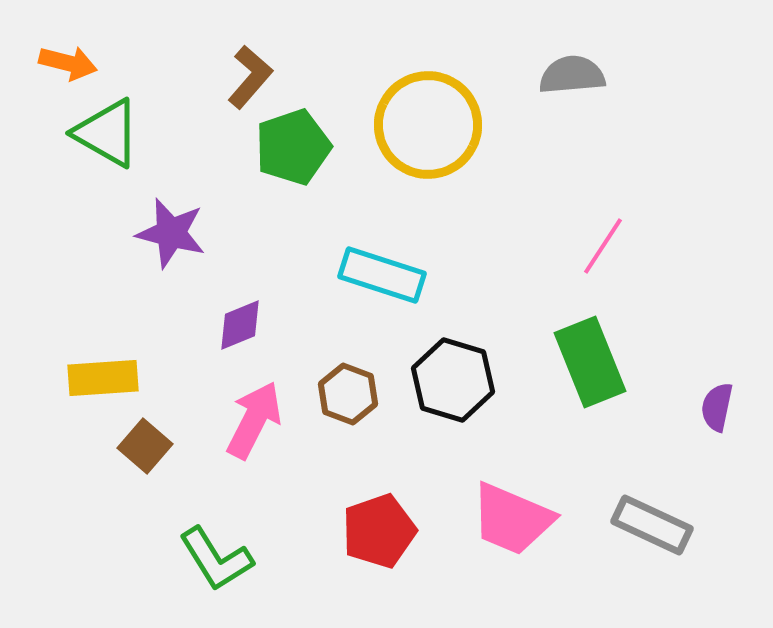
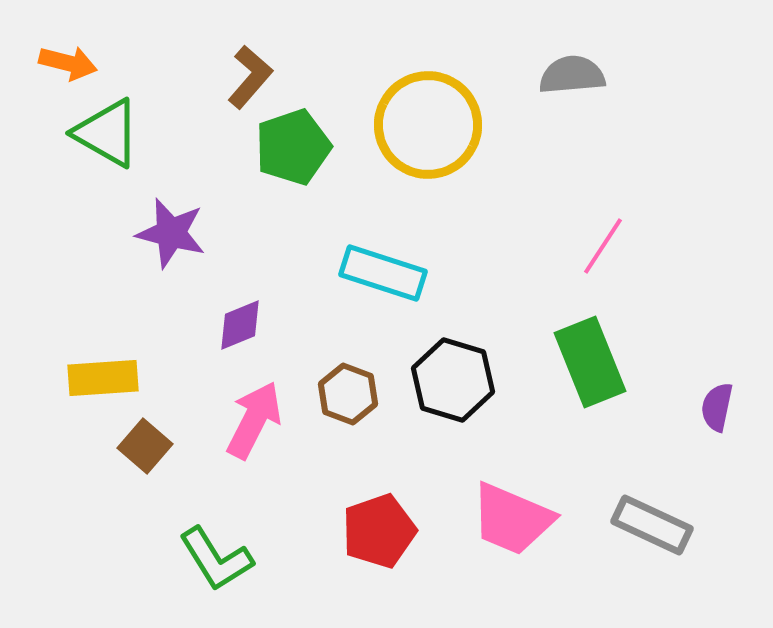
cyan rectangle: moved 1 px right, 2 px up
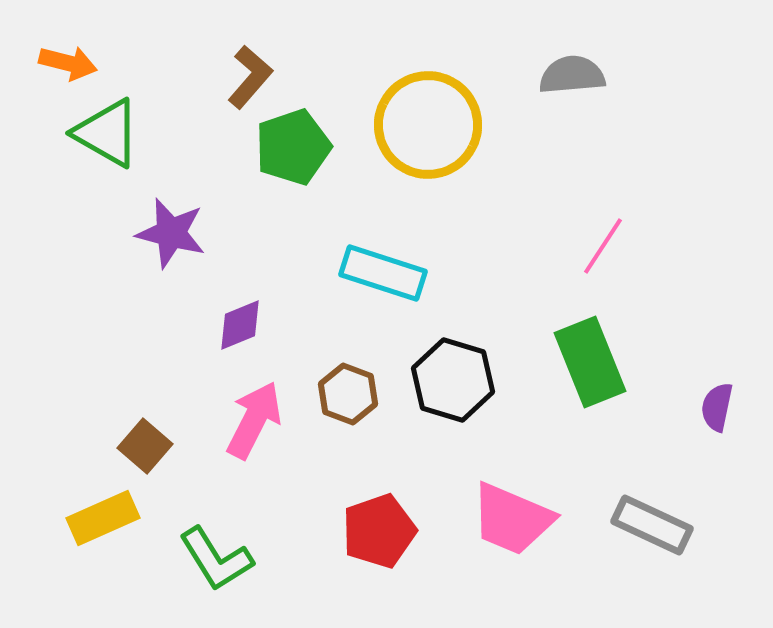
yellow rectangle: moved 140 px down; rotated 20 degrees counterclockwise
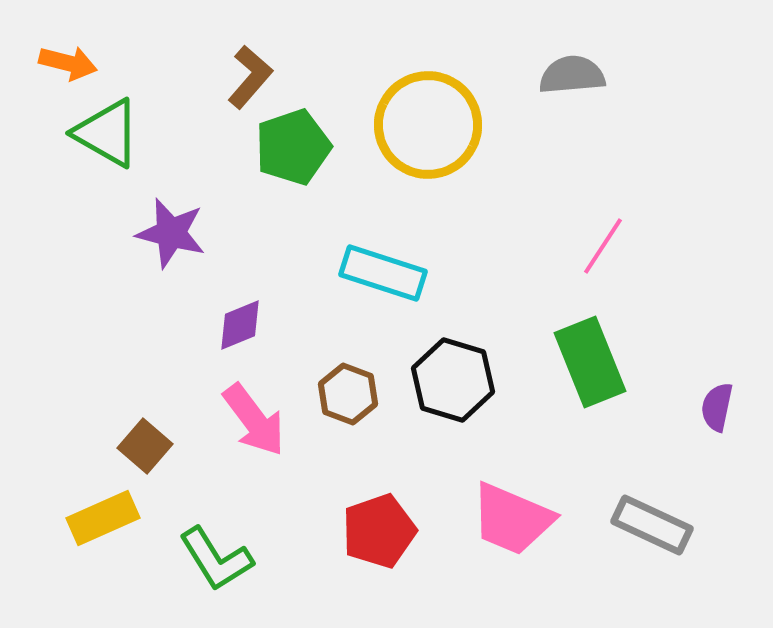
pink arrow: rotated 116 degrees clockwise
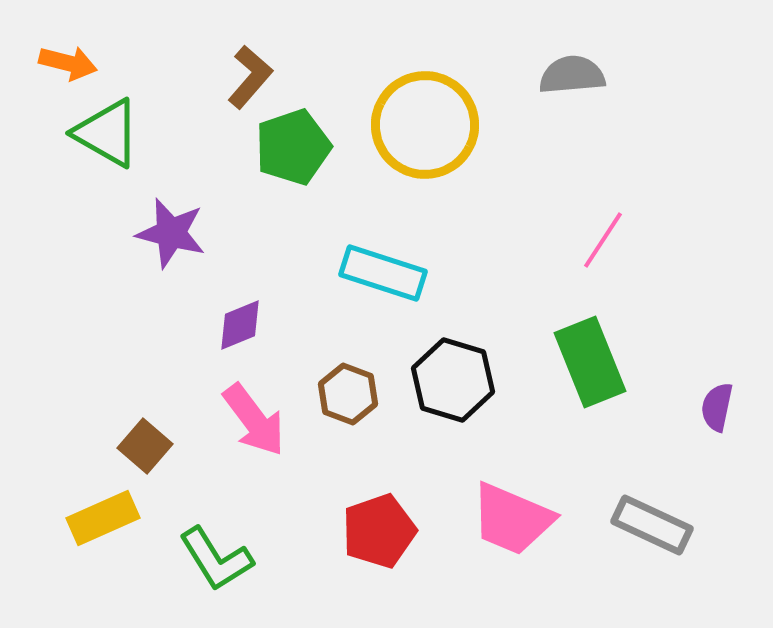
yellow circle: moved 3 px left
pink line: moved 6 px up
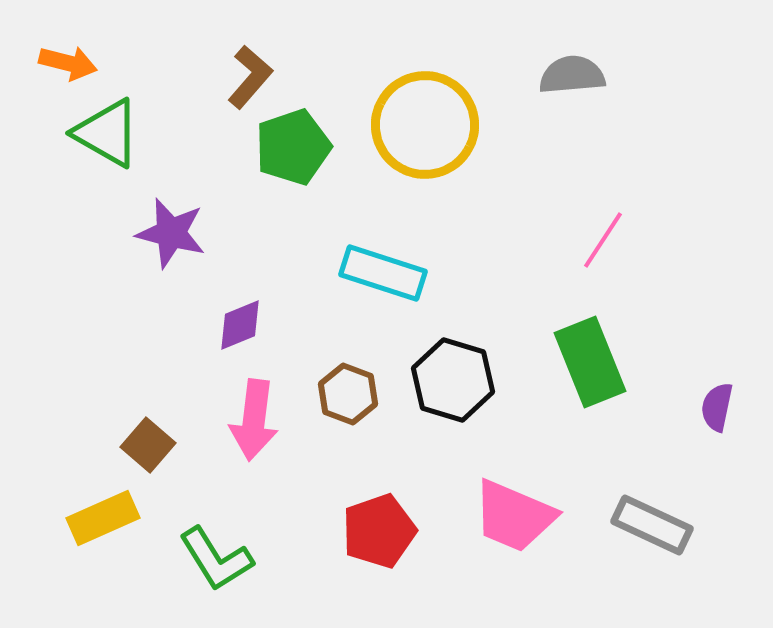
pink arrow: rotated 44 degrees clockwise
brown square: moved 3 px right, 1 px up
pink trapezoid: moved 2 px right, 3 px up
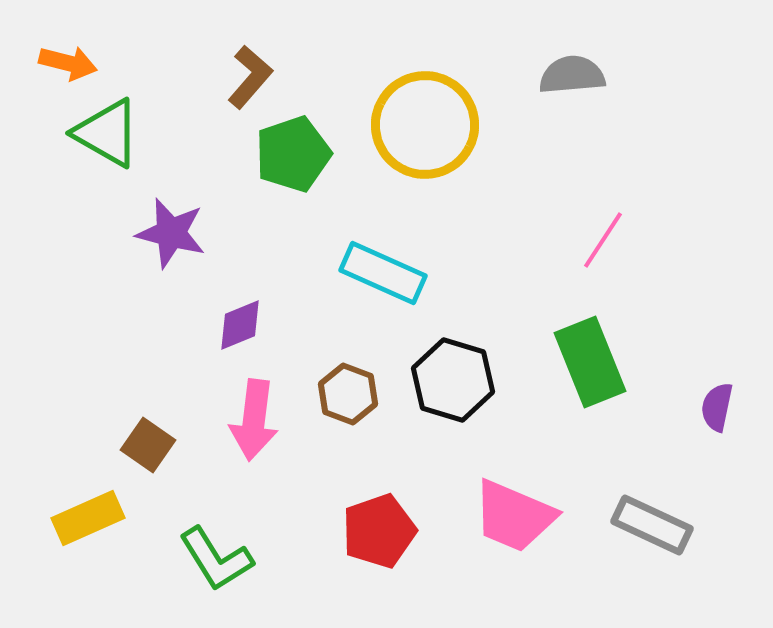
green pentagon: moved 7 px down
cyan rectangle: rotated 6 degrees clockwise
brown square: rotated 6 degrees counterclockwise
yellow rectangle: moved 15 px left
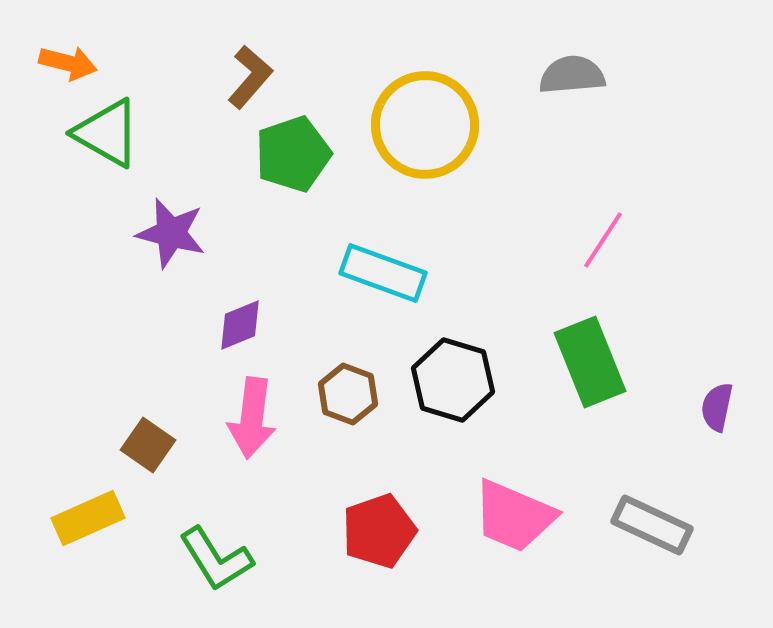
cyan rectangle: rotated 4 degrees counterclockwise
pink arrow: moved 2 px left, 2 px up
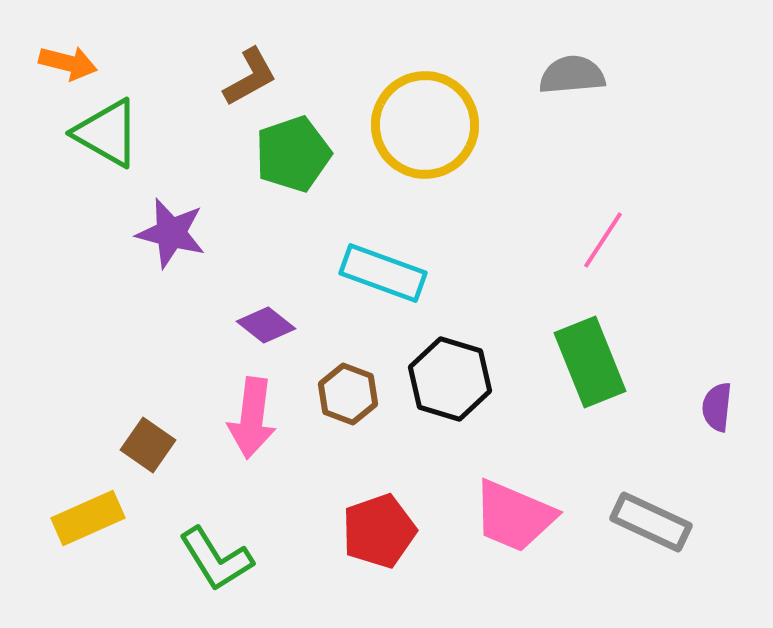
brown L-shape: rotated 20 degrees clockwise
purple diamond: moved 26 px right; rotated 60 degrees clockwise
black hexagon: moved 3 px left, 1 px up
purple semicircle: rotated 6 degrees counterclockwise
gray rectangle: moved 1 px left, 3 px up
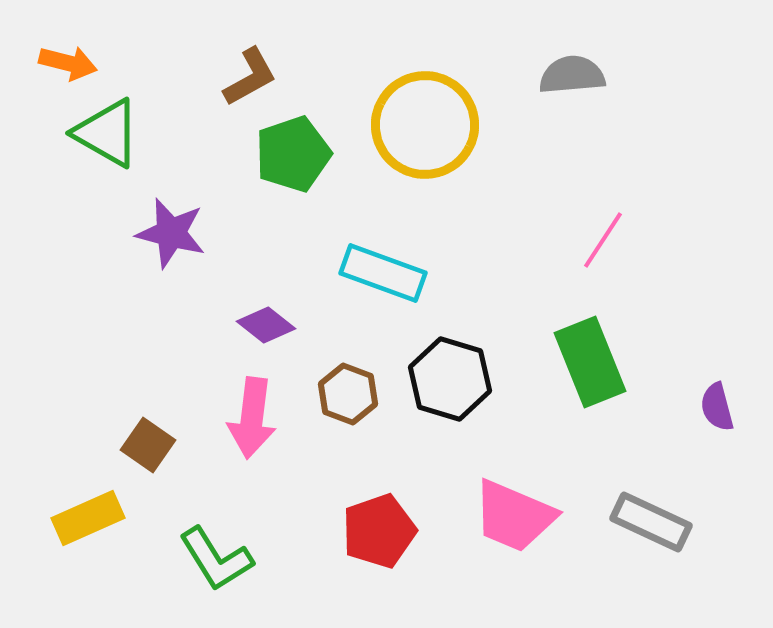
purple semicircle: rotated 21 degrees counterclockwise
